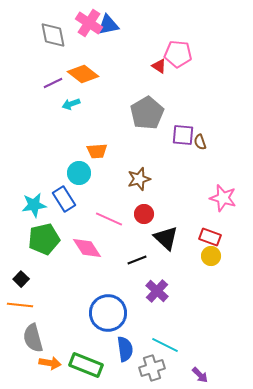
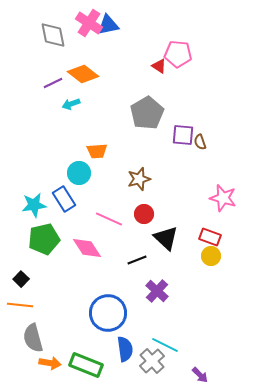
gray cross: moved 7 px up; rotated 25 degrees counterclockwise
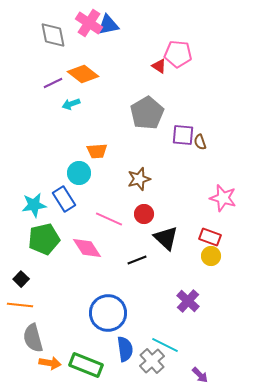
purple cross: moved 31 px right, 10 px down
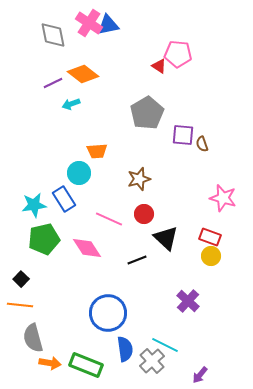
brown semicircle: moved 2 px right, 2 px down
purple arrow: rotated 84 degrees clockwise
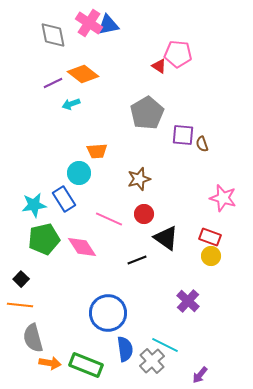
black triangle: rotated 8 degrees counterclockwise
pink diamond: moved 5 px left, 1 px up
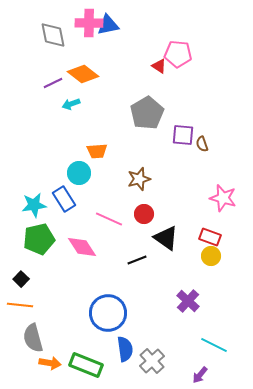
pink cross: rotated 32 degrees counterclockwise
green pentagon: moved 5 px left
cyan line: moved 49 px right
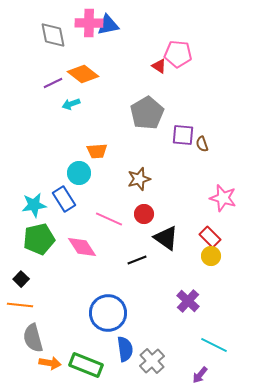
red rectangle: rotated 25 degrees clockwise
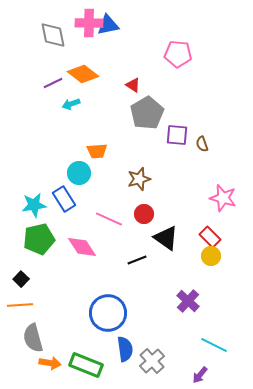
red triangle: moved 26 px left, 19 px down
purple square: moved 6 px left
orange line: rotated 10 degrees counterclockwise
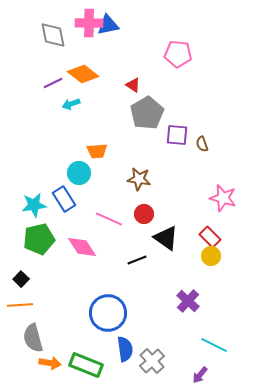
brown star: rotated 25 degrees clockwise
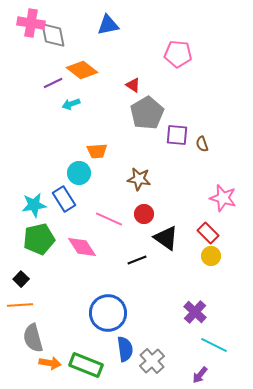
pink cross: moved 58 px left; rotated 8 degrees clockwise
orange diamond: moved 1 px left, 4 px up
red rectangle: moved 2 px left, 4 px up
purple cross: moved 7 px right, 11 px down
